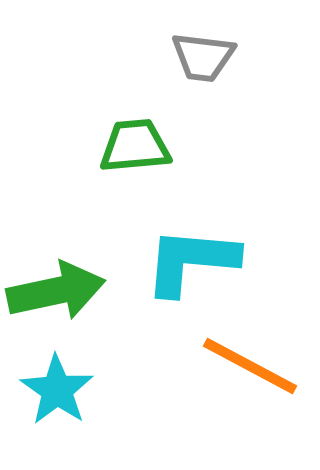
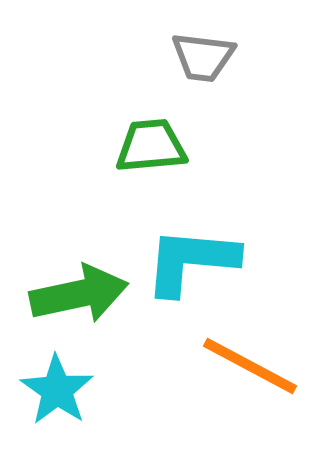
green trapezoid: moved 16 px right
green arrow: moved 23 px right, 3 px down
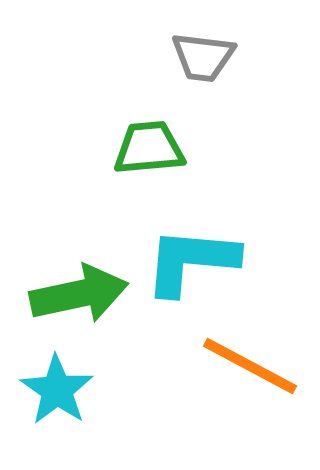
green trapezoid: moved 2 px left, 2 px down
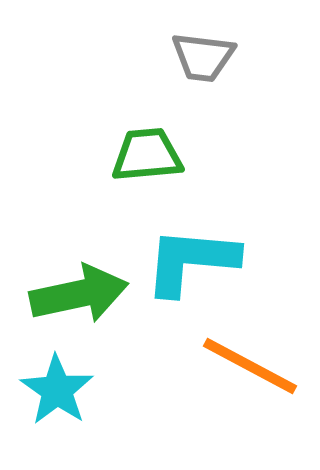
green trapezoid: moved 2 px left, 7 px down
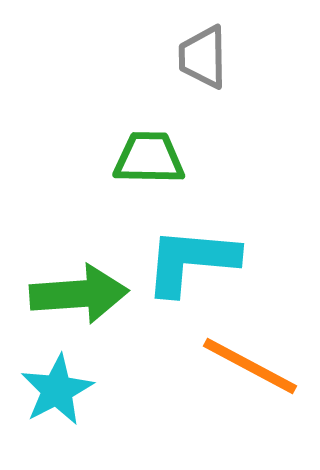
gray trapezoid: rotated 82 degrees clockwise
green trapezoid: moved 2 px right, 3 px down; rotated 6 degrees clockwise
green arrow: rotated 8 degrees clockwise
cyan star: rotated 10 degrees clockwise
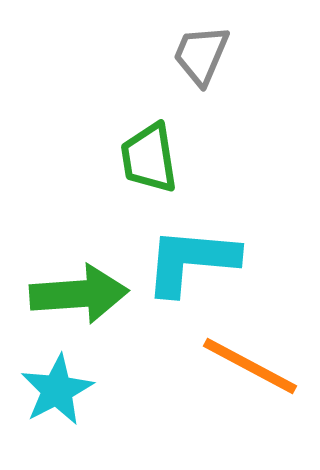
gray trapezoid: moved 2 px left, 2 px up; rotated 24 degrees clockwise
green trapezoid: rotated 100 degrees counterclockwise
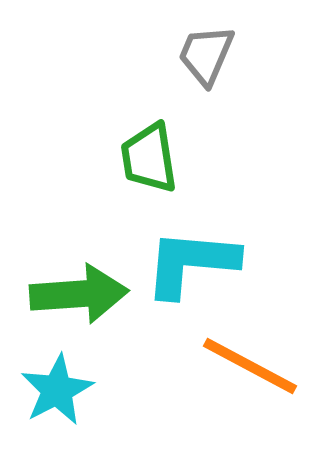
gray trapezoid: moved 5 px right
cyan L-shape: moved 2 px down
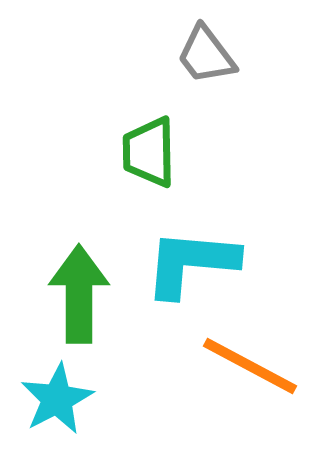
gray trapezoid: rotated 60 degrees counterclockwise
green trapezoid: moved 6 px up; rotated 8 degrees clockwise
green arrow: rotated 86 degrees counterclockwise
cyan star: moved 9 px down
